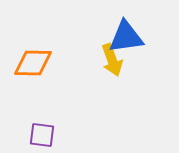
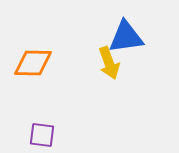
yellow arrow: moved 3 px left, 3 px down
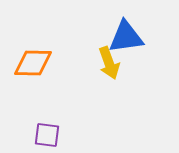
purple square: moved 5 px right
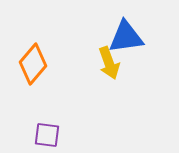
orange diamond: moved 1 px down; rotated 51 degrees counterclockwise
